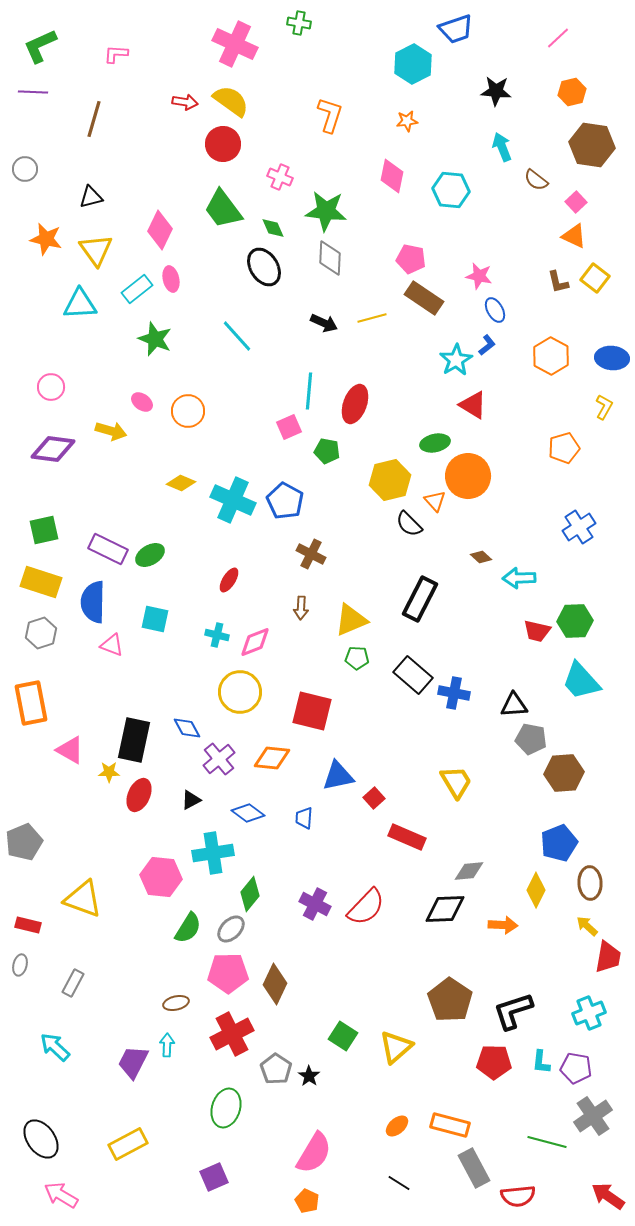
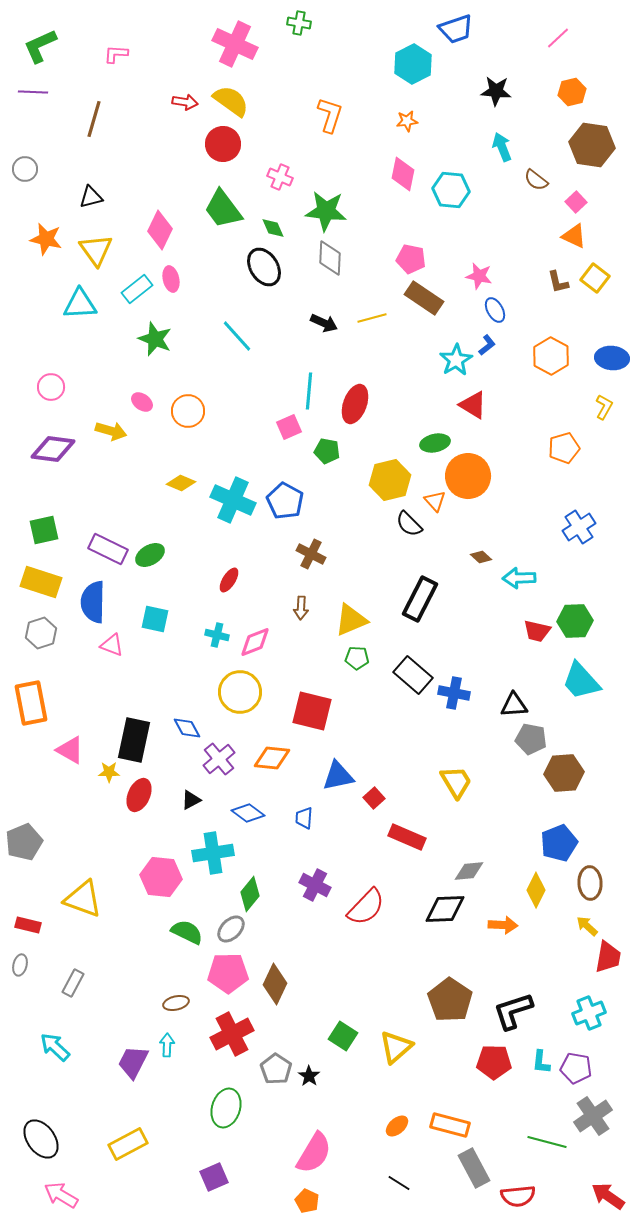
pink diamond at (392, 176): moved 11 px right, 2 px up
purple cross at (315, 904): moved 19 px up
green semicircle at (188, 928): moved 1 px left, 4 px down; rotated 96 degrees counterclockwise
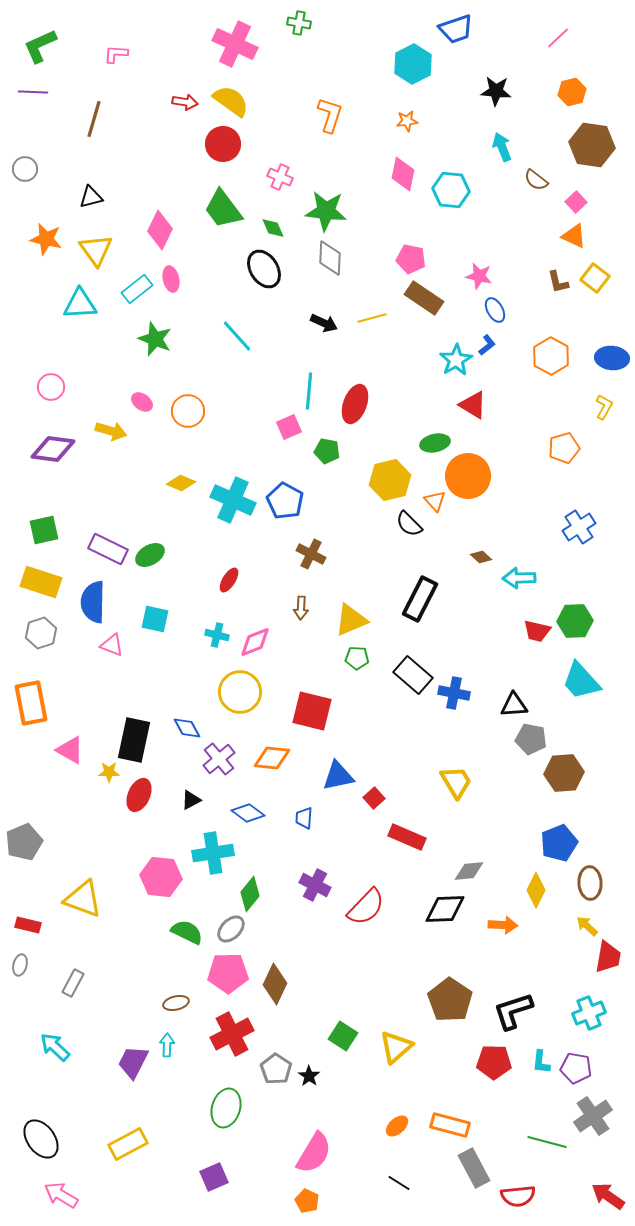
black ellipse at (264, 267): moved 2 px down
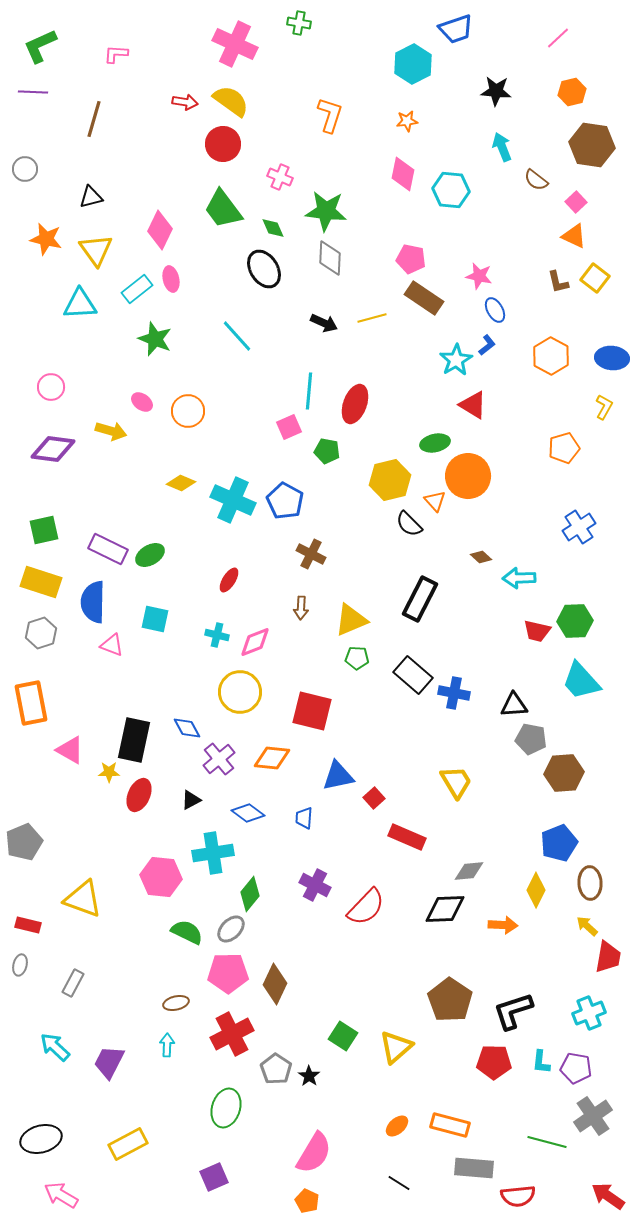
purple trapezoid at (133, 1062): moved 24 px left
black ellipse at (41, 1139): rotated 69 degrees counterclockwise
gray rectangle at (474, 1168): rotated 57 degrees counterclockwise
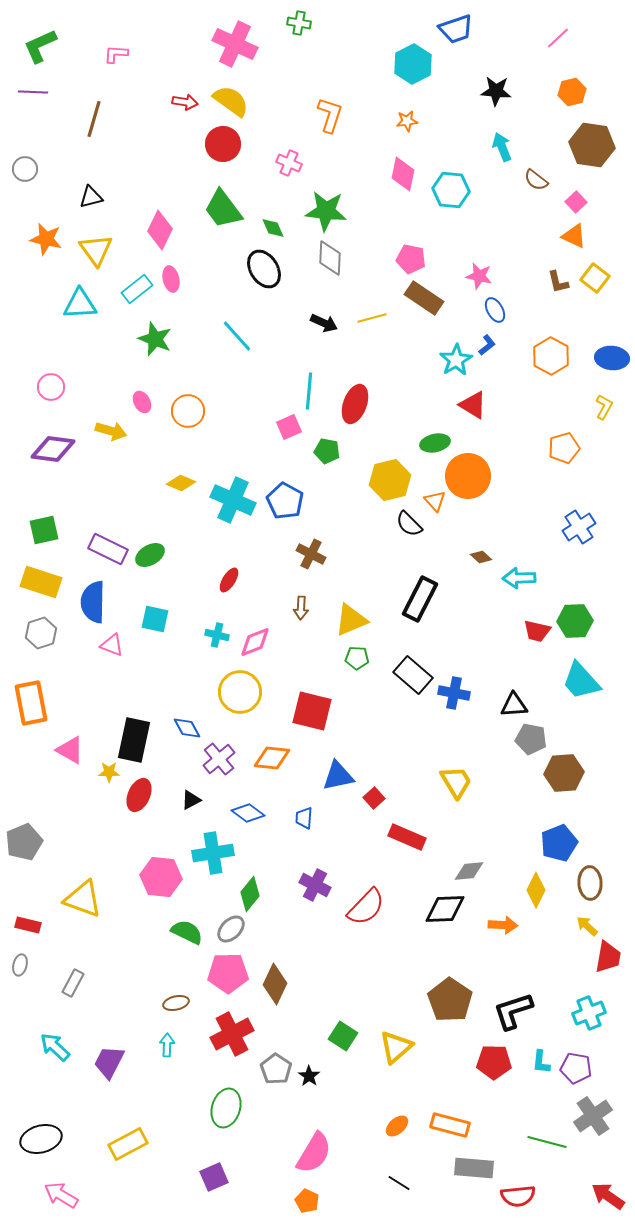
pink cross at (280, 177): moved 9 px right, 14 px up
pink ellipse at (142, 402): rotated 25 degrees clockwise
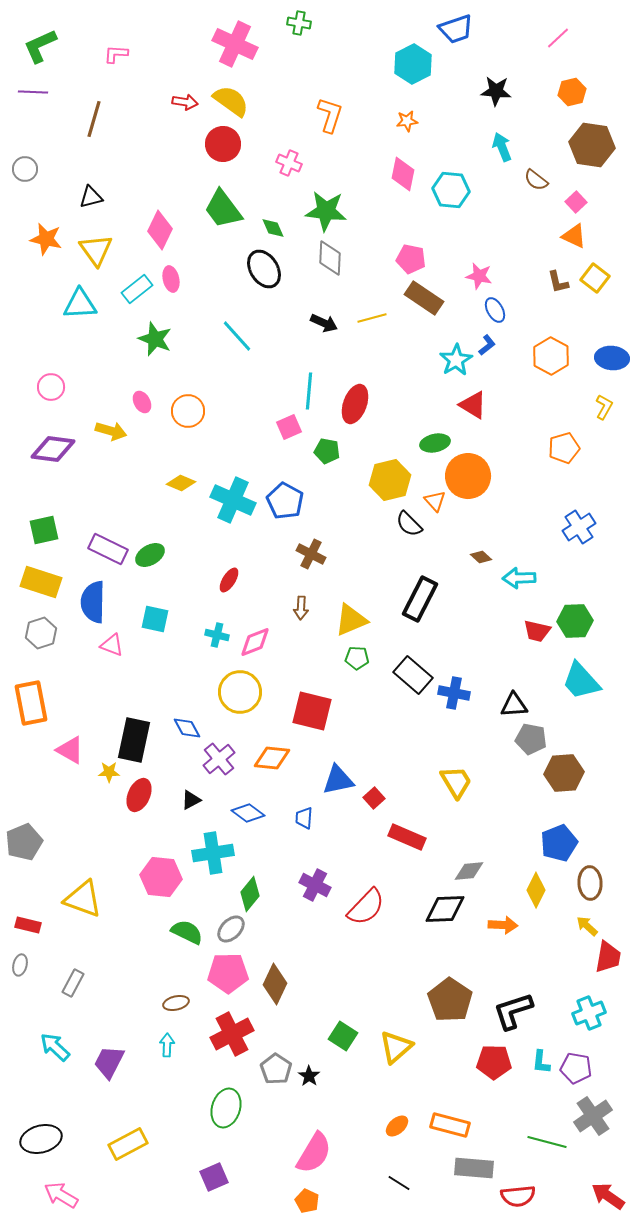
blue triangle at (338, 776): moved 4 px down
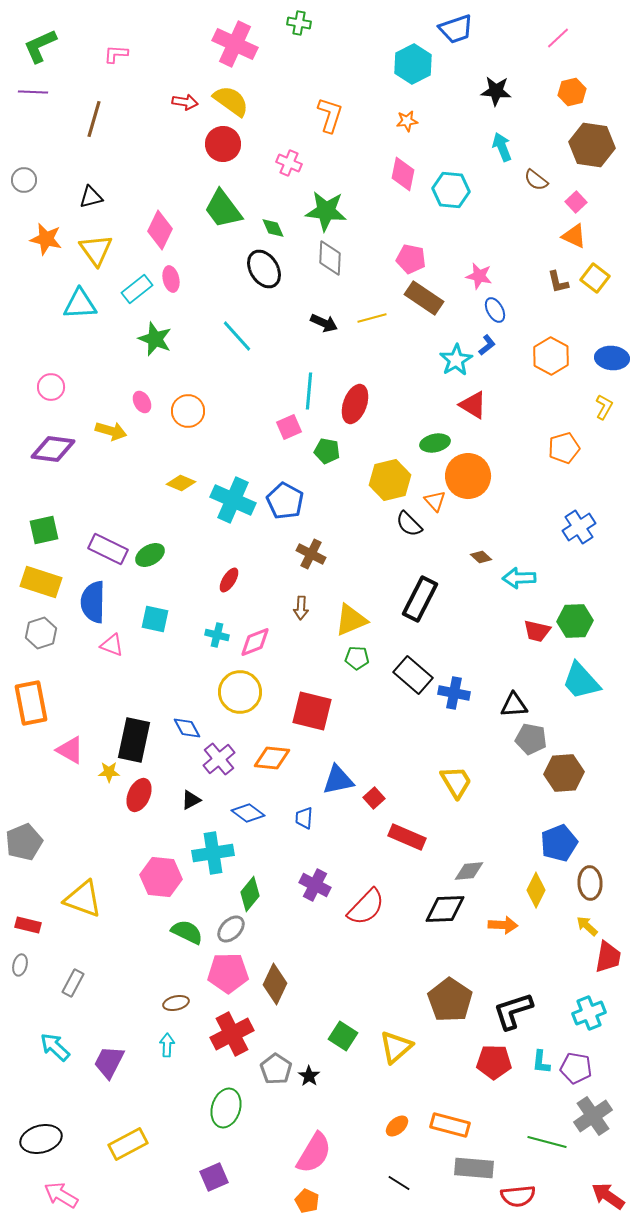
gray circle at (25, 169): moved 1 px left, 11 px down
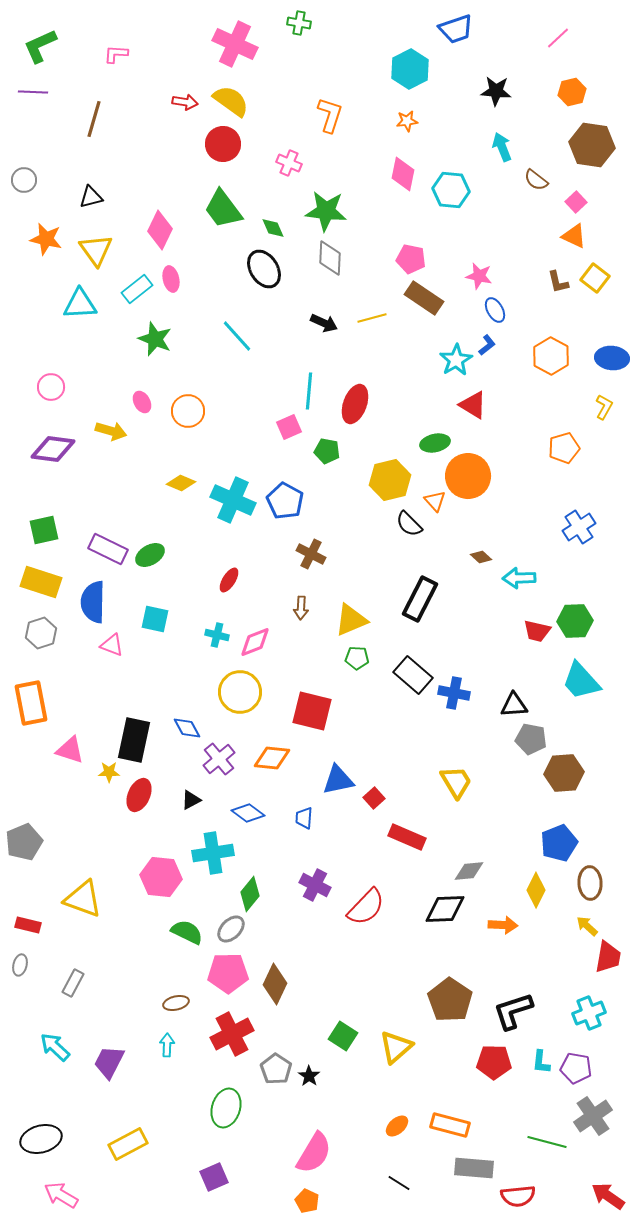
cyan hexagon at (413, 64): moved 3 px left, 5 px down
pink triangle at (70, 750): rotated 12 degrees counterclockwise
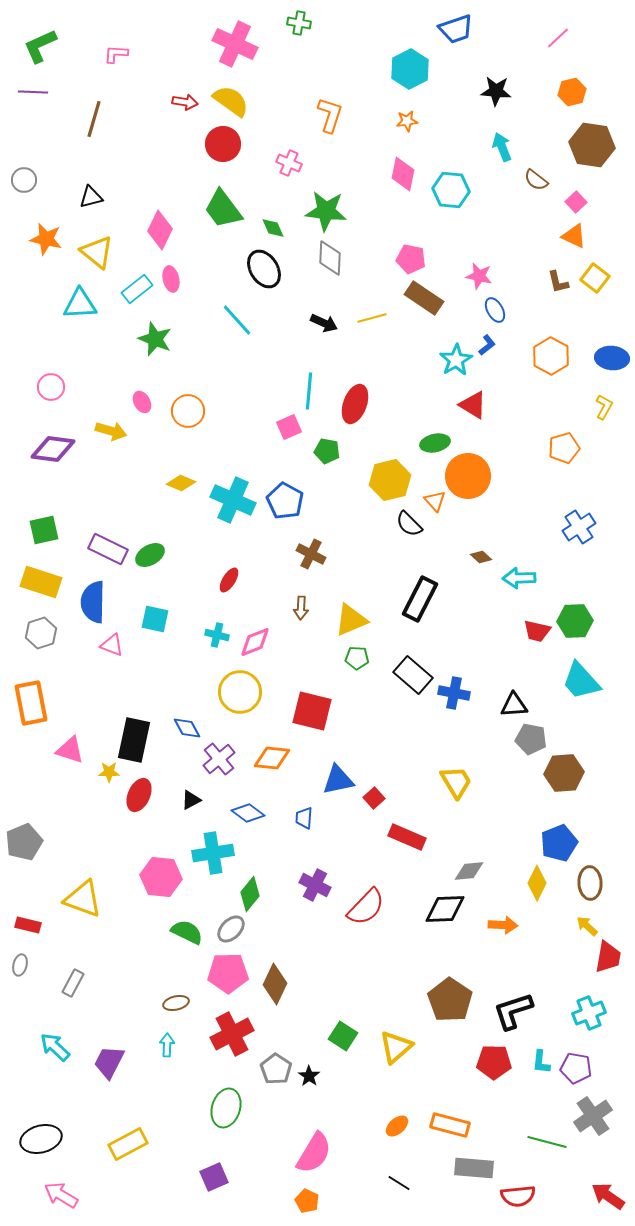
yellow triangle at (96, 250): moved 1 px right, 2 px down; rotated 15 degrees counterclockwise
cyan line at (237, 336): moved 16 px up
yellow diamond at (536, 890): moved 1 px right, 7 px up
